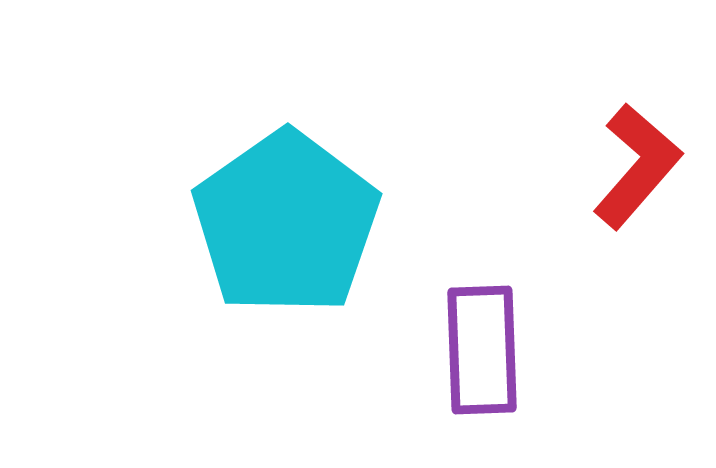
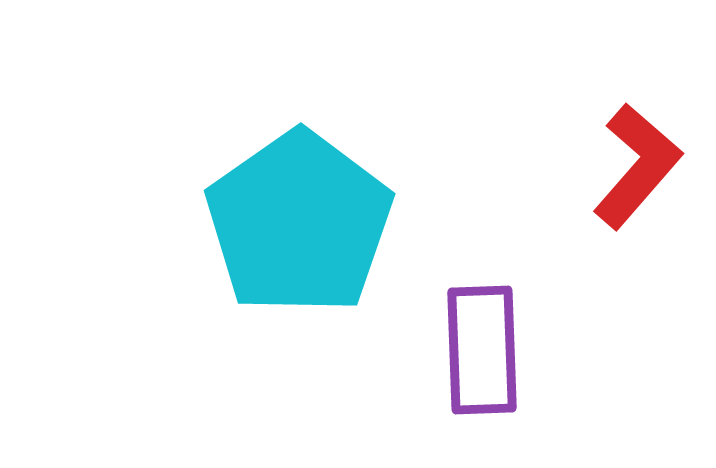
cyan pentagon: moved 13 px right
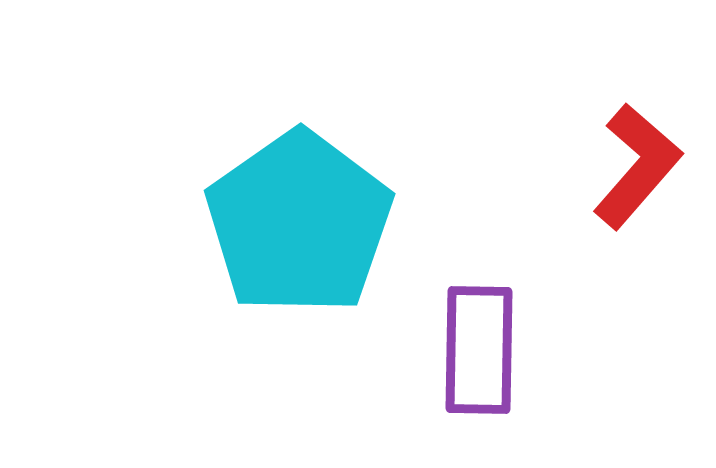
purple rectangle: moved 3 px left; rotated 3 degrees clockwise
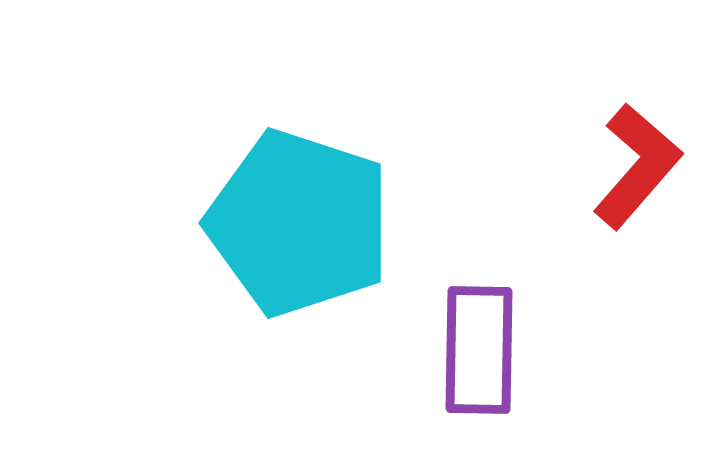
cyan pentagon: rotated 19 degrees counterclockwise
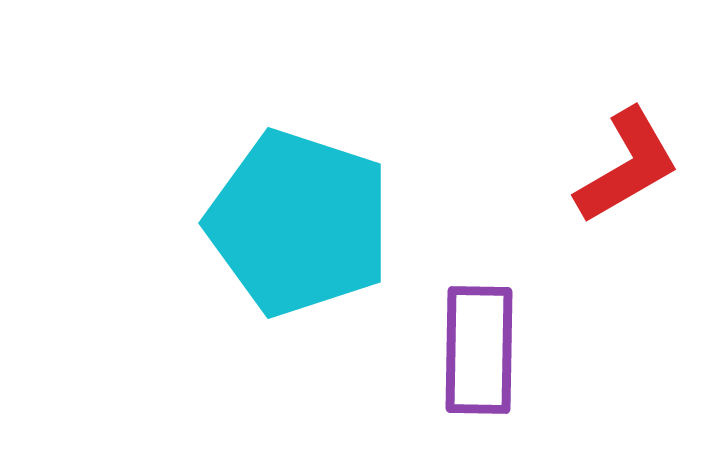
red L-shape: moved 10 px left; rotated 19 degrees clockwise
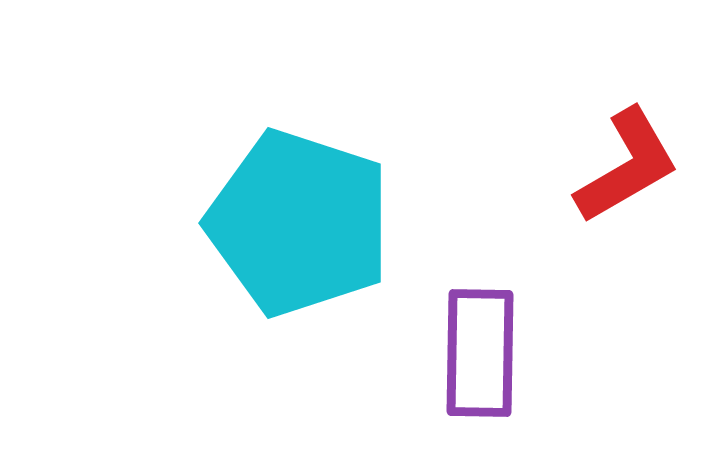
purple rectangle: moved 1 px right, 3 px down
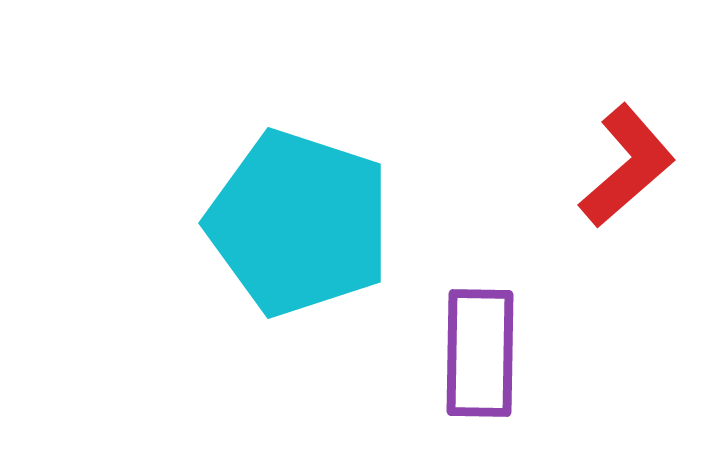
red L-shape: rotated 11 degrees counterclockwise
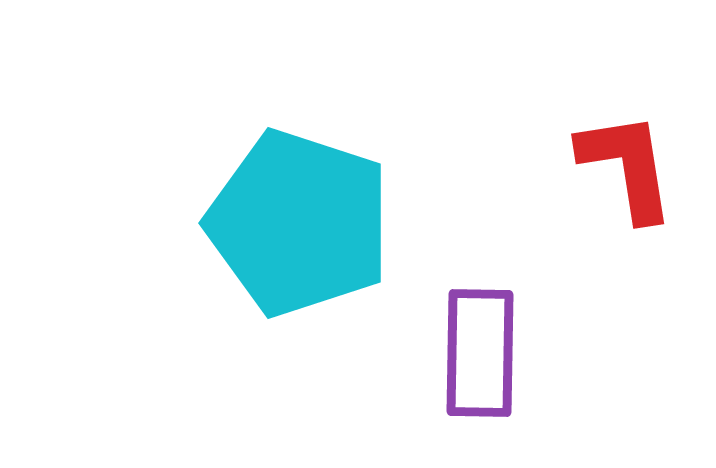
red L-shape: rotated 58 degrees counterclockwise
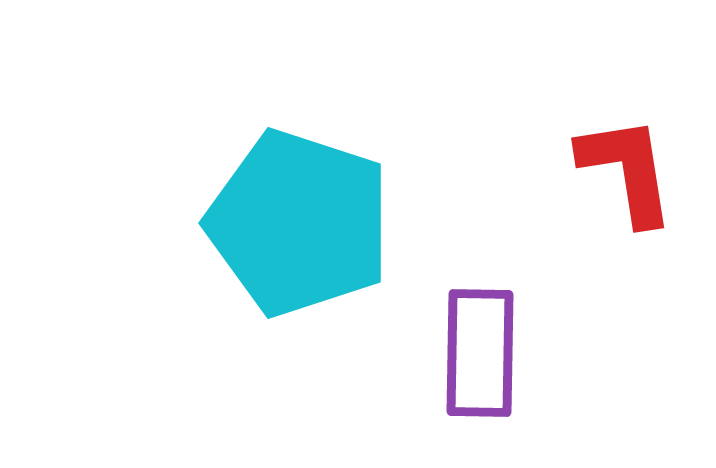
red L-shape: moved 4 px down
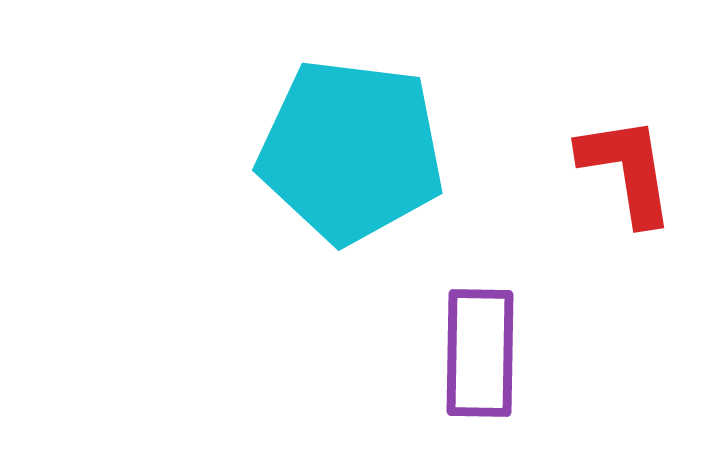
cyan pentagon: moved 52 px right, 72 px up; rotated 11 degrees counterclockwise
